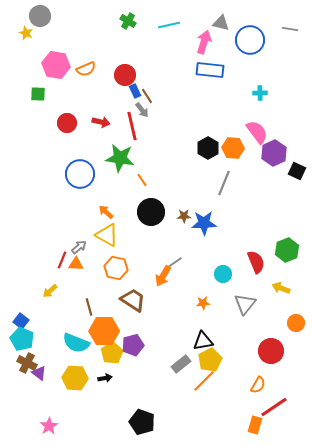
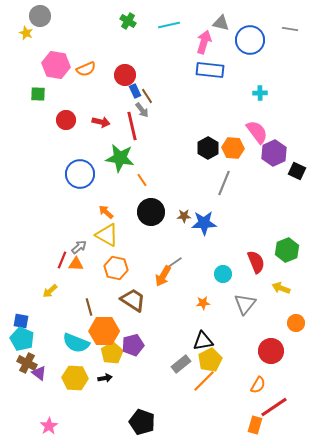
red circle at (67, 123): moved 1 px left, 3 px up
blue square at (21, 321): rotated 28 degrees counterclockwise
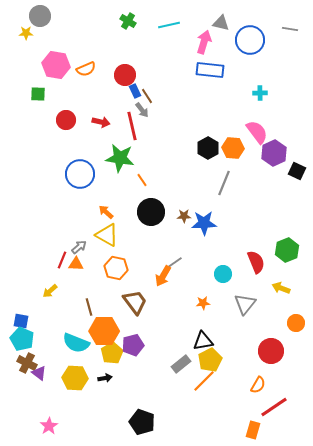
yellow star at (26, 33): rotated 24 degrees counterclockwise
brown trapezoid at (133, 300): moved 2 px right, 2 px down; rotated 20 degrees clockwise
orange rectangle at (255, 425): moved 2 px left, 5 px down
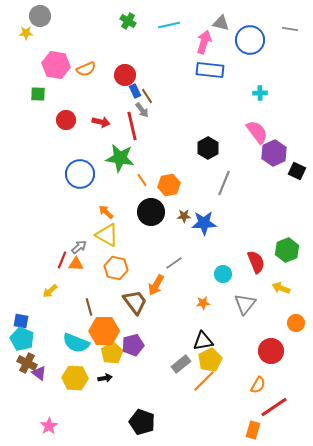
orange hexagon at (233, 148): moved 64 px left, 37 px down; rotated 15 degrees counterclockwise
orange arrow at (163, 276): moved 7 px left, 9 px down
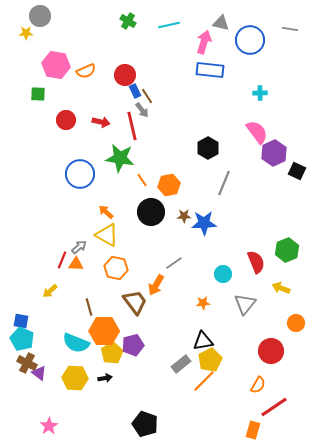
orange semicircle at (86, 69): moved 2 px down
black pentagon at (142, 422): moved 3 px right, 2 px down
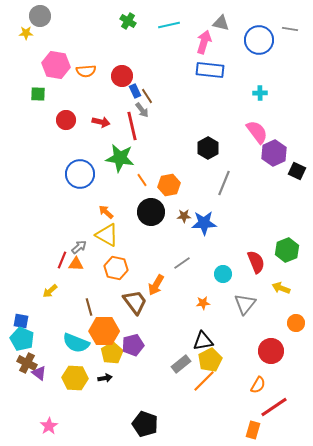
blue circle at (250, 40): moved 9 px right
orange semicircle at (86, 71): rotated 18 degrees clockwise
red circle at (125, 75): moved 3 px left, 1 px down
gray line at (174, 263): moved 8 px right
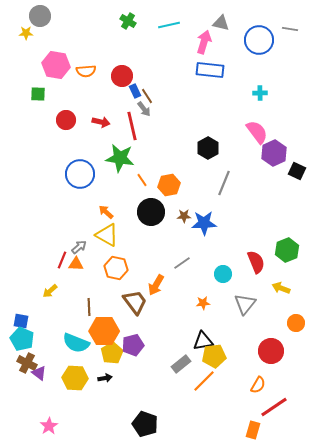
gray arrow at (142, 110): moved 2 px right, 1 px up
brown line at (89, 307): rotated 12 degrees clockwise
yellow pentagon at (210, 360): moved 4 px right, 4 px up; rotated 20 degrees clockwise
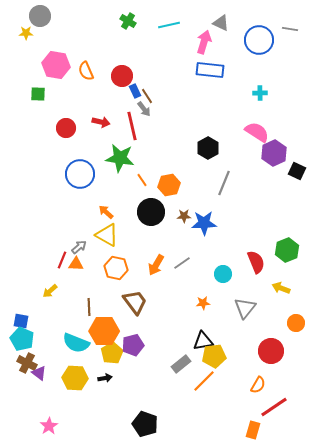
gray triangle at (221, 23): rotated 12 degrees clockwise
orange semicircle at (86, 71): rotated 72 degrees clockwise
red circle at (66, 120): moved 8 px down
pink semicircle at (257, 132): rotated 20 degrees counterclockwise
orange arrow at (156, 285): moved 20 px up
gray triangle at (245, 304): moved 4 px down
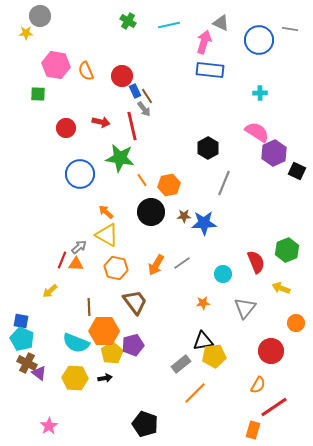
orange line at (204, 381): moved 9 px left, 12 px down
